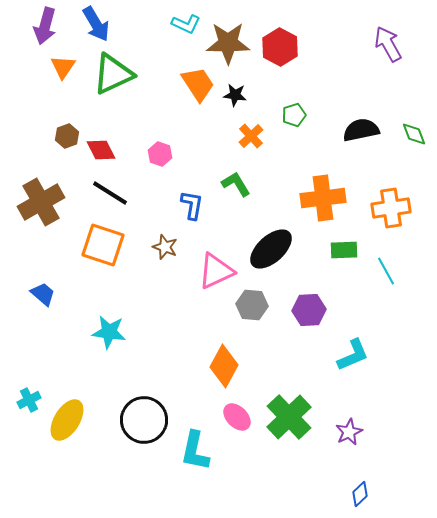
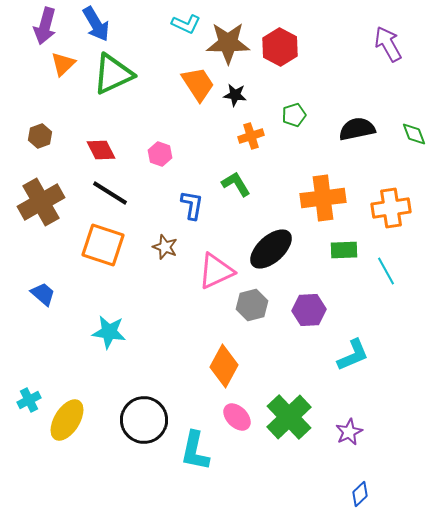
orange triangle at (63, 67): moved 3 px up; rotated 12 degrees clockwise
black semicircle at (361, 130): moved 4 px left, 1 px up
brown hexagon at (67, 136): moved 27 px left
orange cross at (251, 136): rotated 25 degrees clockwise
gray hexagon at (252, 305): rotated 20 degrees counterclockwise
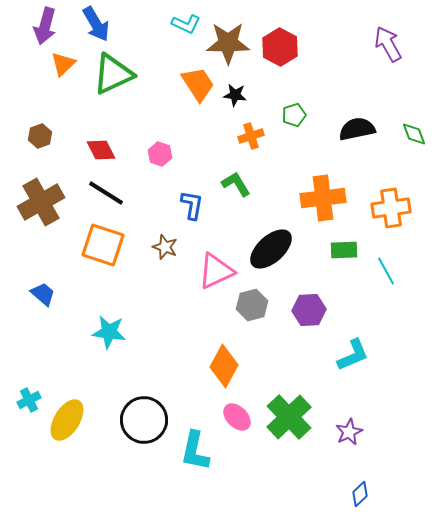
black line at (110, 193): moved 4 px left
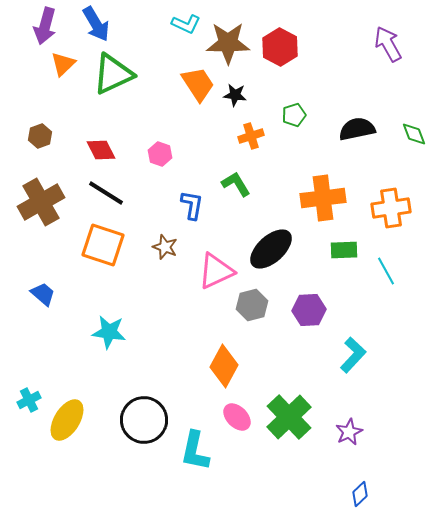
cyan L-shape at (353, 355): rotated 24 degrees counterclockwise
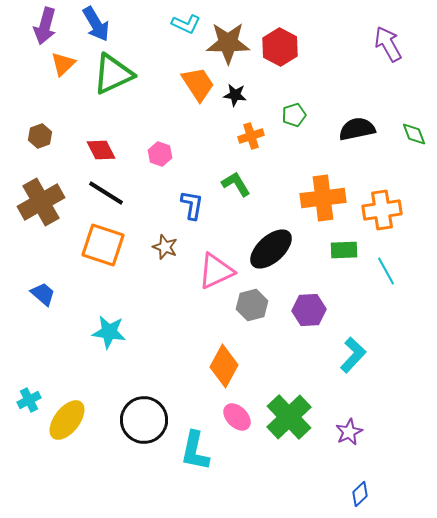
orange cross at (391, 208): moved 9 px left, 2 px down
yellow ellipse at (67, 420): rotated 6 degrees clockwise
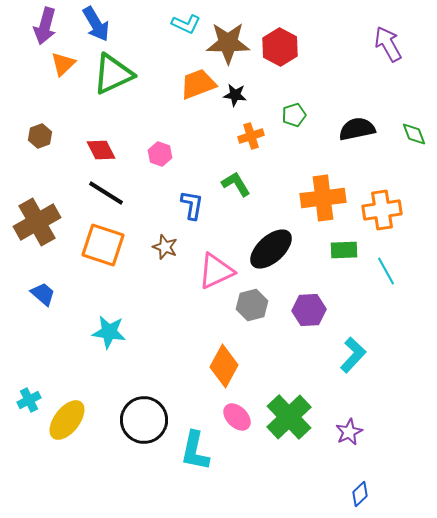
orange trapezoid at (198, 84): rotated 78 degrees counterclockwise
brown cross at (41, 202): moved 4 px left, 20 px down
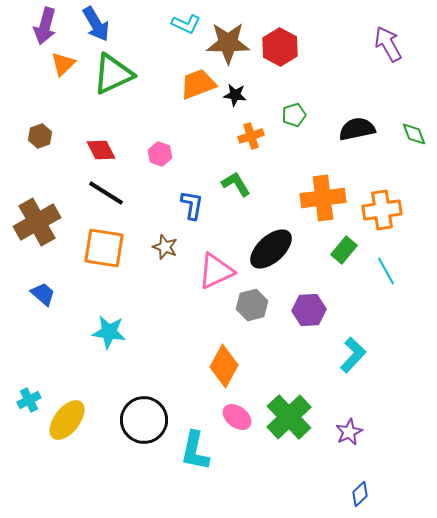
orange square at (103, 245): moved 1 px right, 3 px down; rotated 9 degrees counterclockwise
green rectangle at (344, 250): rotated 48 degrees counterclockwise
pink ellipse at (237, 417): rotated 8 degrees counterclockwise
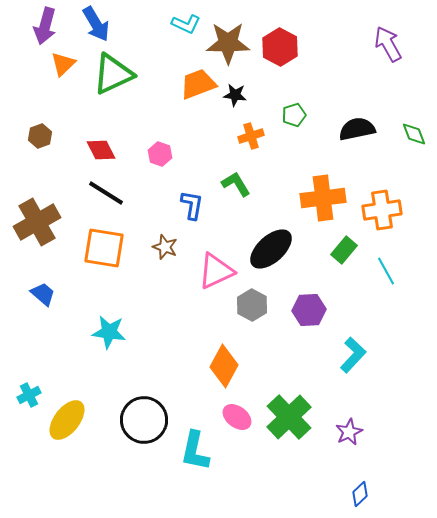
gray hexagon at (252, 305): rotated 16 degrees counterclockwise
cyan cross at (29, 400): moved 5 px up
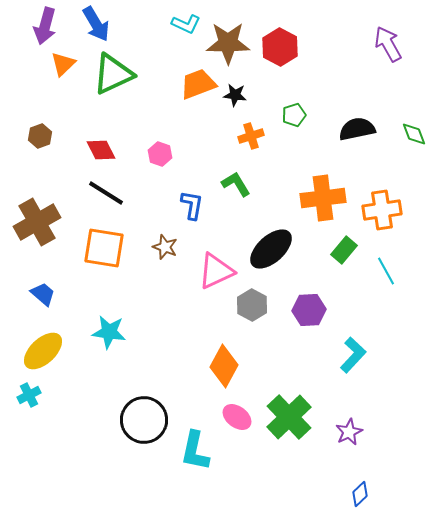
yellow ellipse at (67, 420): moved 24 px left, 69 px up; rotated 9 degrees clockwise
